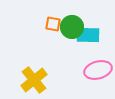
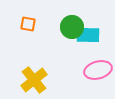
orange square: moved 25 px left
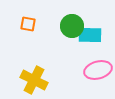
green circle: moved 1 px up
cyan rectangle: moved 2 px right
yellow cross: rotated 24 degrees counterclockwise
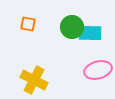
green circle: moved 1 px down
cyan rectangle: moved 2 px up
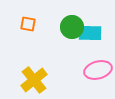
yellow cross: rotated 24 degrees clockwise
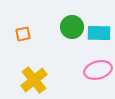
orange square: moved 5 px left, 10 px down; rotated 21 degrees counterclockwise
cyan rectangle: moved 9 px right
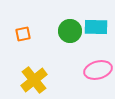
green circle: moved 2 px left, 4 px down
cyan rectangle: moved 3 px left, 6 px up
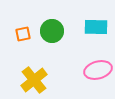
green circle: moved 18 px left
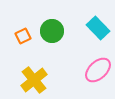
cyan rectangle: moved 2 px right, 1 px down; rotated 45 degrees clockwise
orange square: moved 2 px down; rotated 14 degrees counterclockwise
pink ellipse: rotated 28 degrees counterclockwise
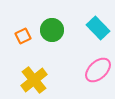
green circle: moved 1 px up
